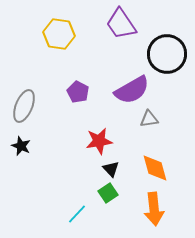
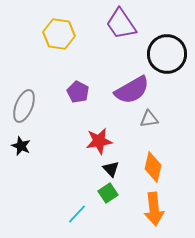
orange diamond: moved 2 px left, 1 px up; rotated 28 degrees clockwise
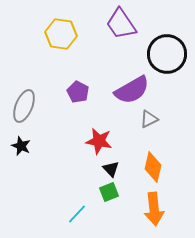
yellow hexagon: moved 2 px right
gray triangle: rotated 18 degrees counterclockwise
red star: rotated 20 degrees clockwise
green square: moved 1 px right, 1 px up; rotated 12 degrees clockwise
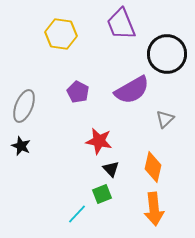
purple trapezoid: rotated 12 degrees clockwise
gray triangle: moved 16 px right; rotated 18 degrees counterclockwise
green square: moved 7 px left, 2 px down
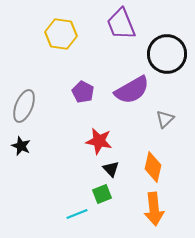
purple pentagon: moved 5 px right
cyan line: rotated 25 degrees clockwise
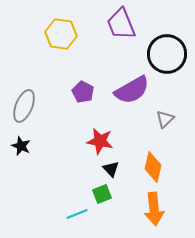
red star: moved 1 px right
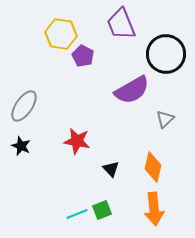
black circle: moved 1 px left
purple pentagon: moved 36 px up
gray ellipse: rotated 12 degrees clockwise
red star: moved 23 px left
green square: moved 16 px down
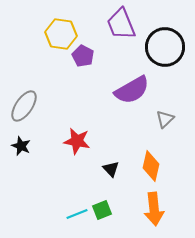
black circle: moved 1 px left, 7 px up
orange diamond: moved 2 px left, 1 px up
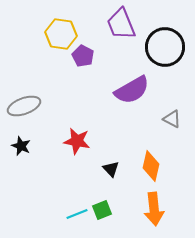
gray ellipse: rotated 36 degrees clockwise
gray triangle: moved 7 px right; rotated 48 degrees counterclockwise
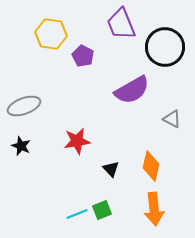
yellow hexagon: moved 10 px left
red star: rotated 20 degrees counterclockwise
